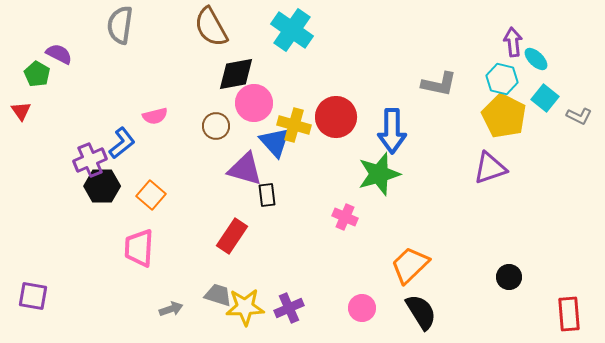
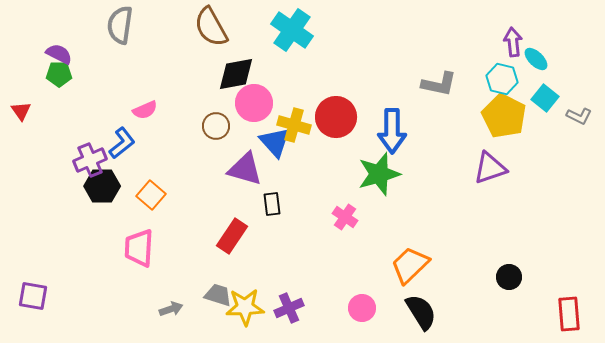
green pentagon at (37, 74): moved 22 px right; rotated 30 degrees counterclockwise
pink semicircle at (155, 116): moved 10 px left, 6 px up; rotated 10 degrees counterclockwise
black rectangle at (267, 195): moved 5 px right, 9 px down
pink cross at (345, 217): rotated 10 degrees clockwise
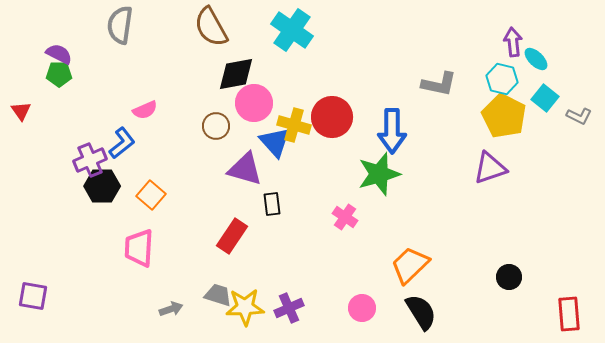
red circle at (336, 117): moved 4 px left
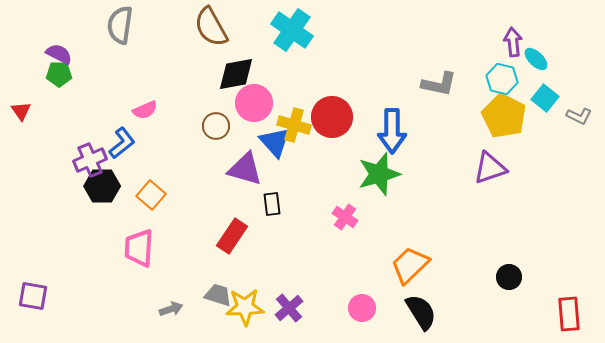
purple cross at (289, 308): rotated 16 degrees counterclockwise
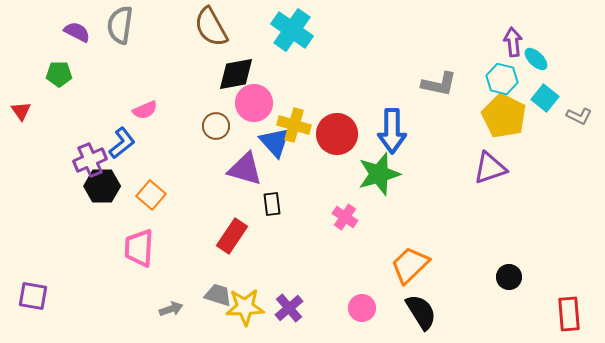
purple semicircle at (59, 54): moved 18 px right, 22 px up
red circle at (332, 117): moved 5 px right, 17 px down
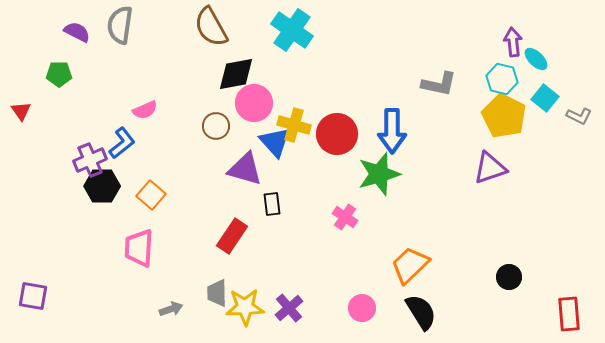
gray trapezoid at (218, 295): moved 1 px left, 2 px up; rotated 108 degrees counterclockwise
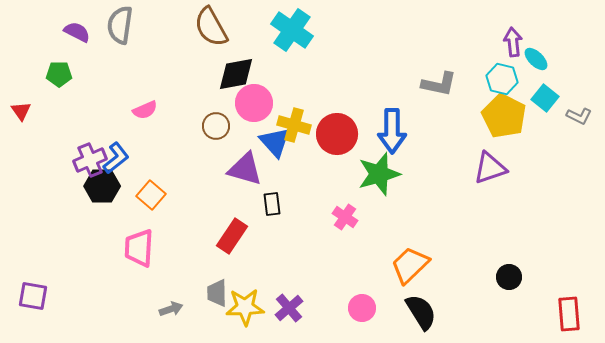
blue L-shape at (122, 143): moved 6 px left, 15 px down
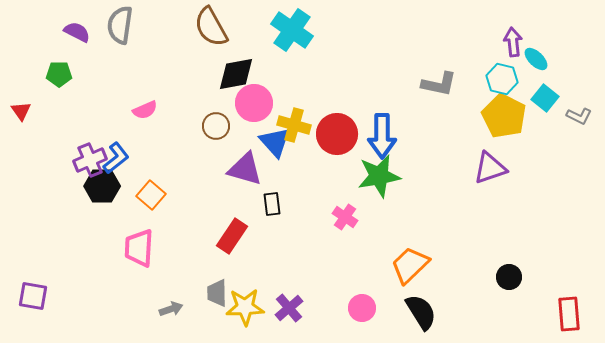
blue arrow at (392, 131): moved 10 px left, 5 px down
green star at (379, 174): moved 2 px down; rotated 6 degrees clockwise
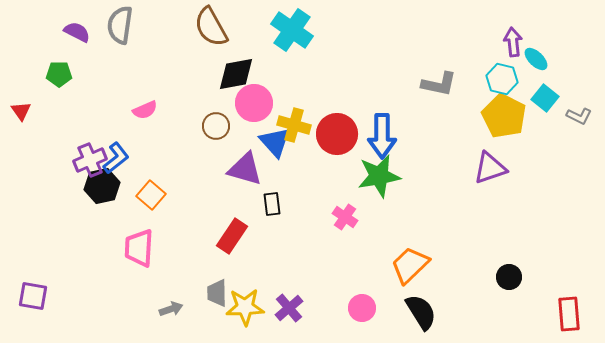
black hexagon at (102, 186): rotated 12 degrees counterclockwise
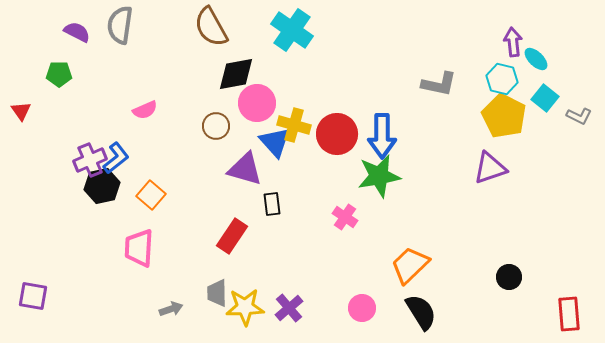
pink circle at (254, 103): moved 3 px right
